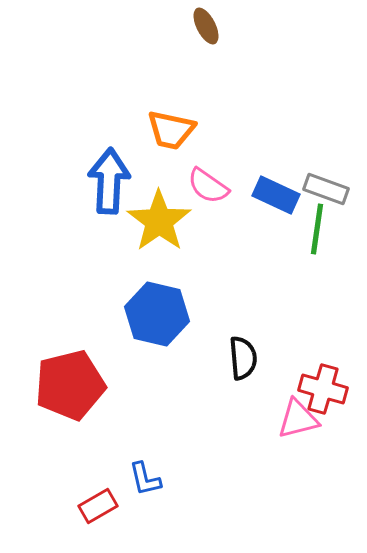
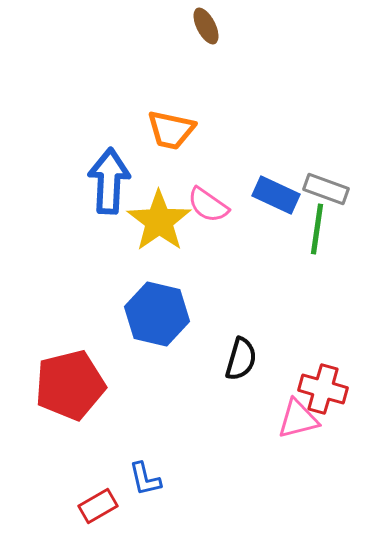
pink semicircle: moved 19 px down
black semicircle: moved 2 px left, 1 px down; rotated 21 degrees clockwise
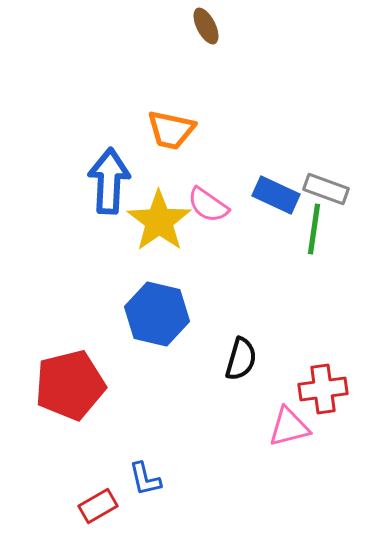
green line: moved 3 px left
red cross: rotated 24 degrees counterclockwise
pink triangle: moved 9 px left, 8 px down
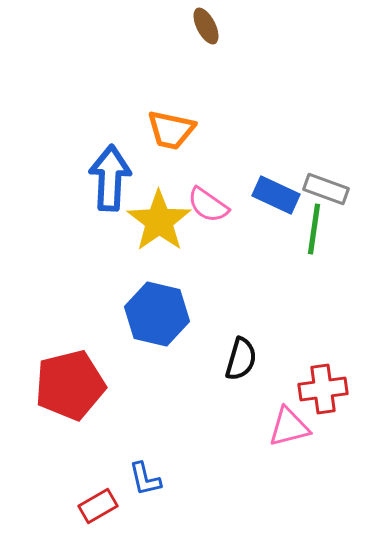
blue arrow: moved 1 px right, 3 px up
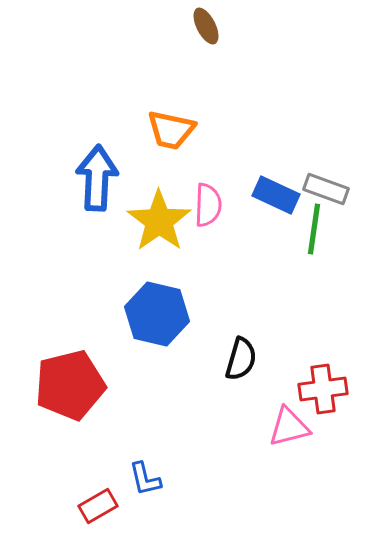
blue arrow: moved 13 px left
pink semicircle: rotated 123 degrees counterclockwise
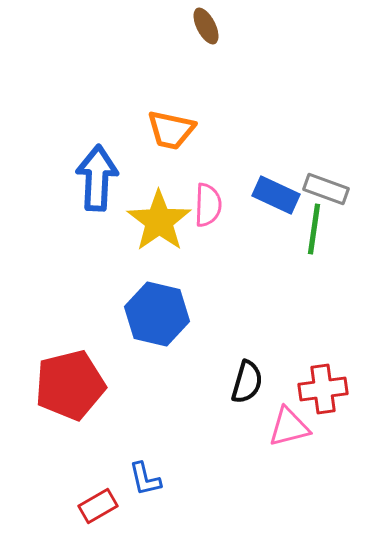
black semicircle: moved 6 px right, 23 px down
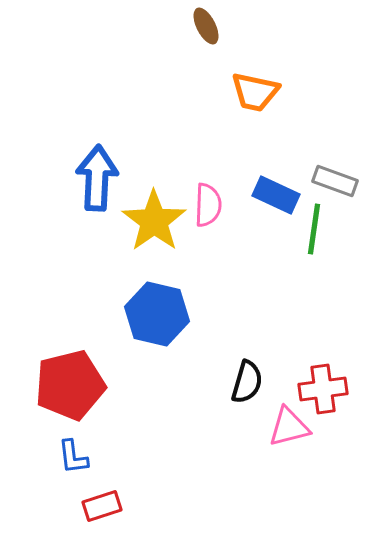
orange trapezoid: moved 84 px right, 38 px up
gray rectangle: moved 9 px right, 8 px up
yellow star: moved 5 px left
blue L-shape: moved 72 px left, 22 px up; rotated 6 degrees clockwise
red rectangle: moved 4 px right; rotated 12 degrees clockwise
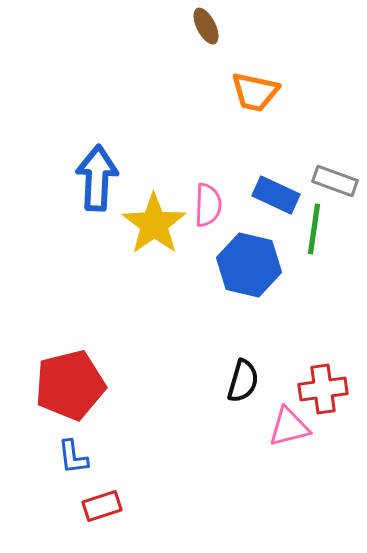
yellow star: moved 3 px down
blue hexagon: moved 92 px right, 49 px up
black semicircle: moved 4 px left, 1 px up
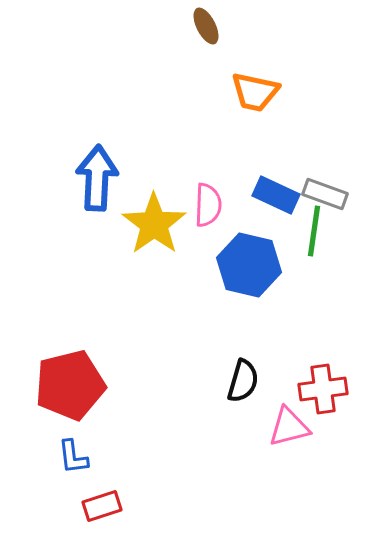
gray rectangle: moved 10 px left, 13 px down
green line: moved 2 px down
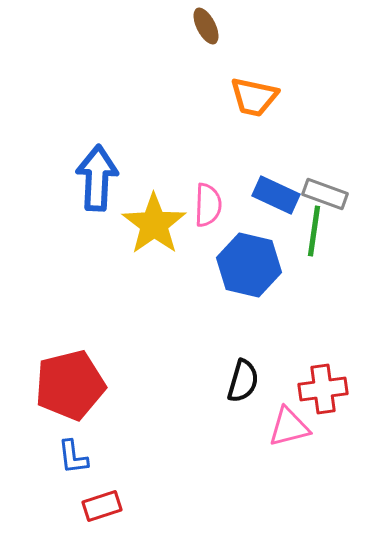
orange trapezoid: moved 1 px left, 5 px down
